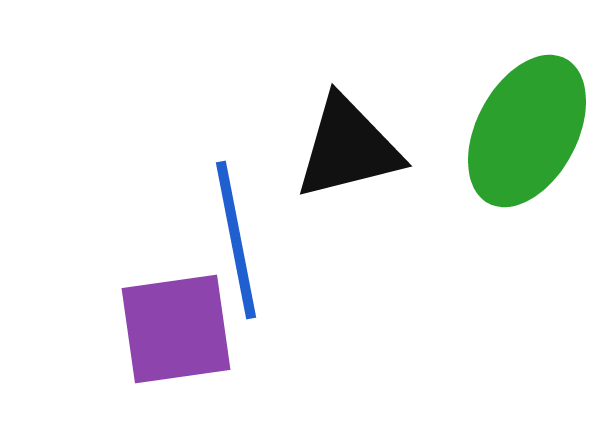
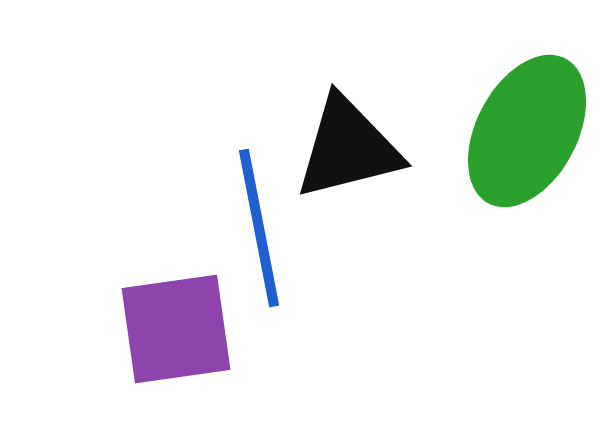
blue line: moved 23 px right, 12 px up
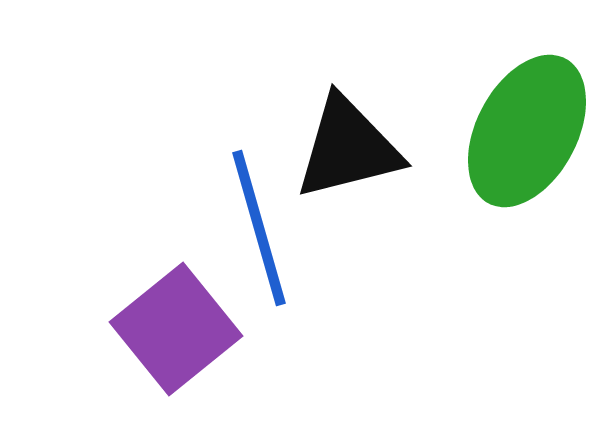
blue line: rotated 5 degrees counterclockwise
purple square: rotated 31 degrees counterclockwise
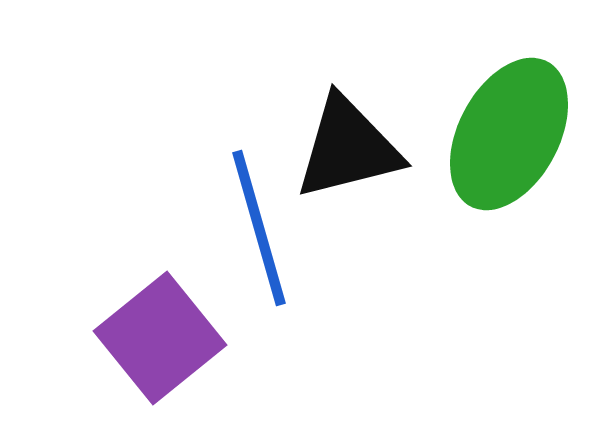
green ellipse: moved 18 px left, 3 px down
purple square: moved 16 px left, 9 px down
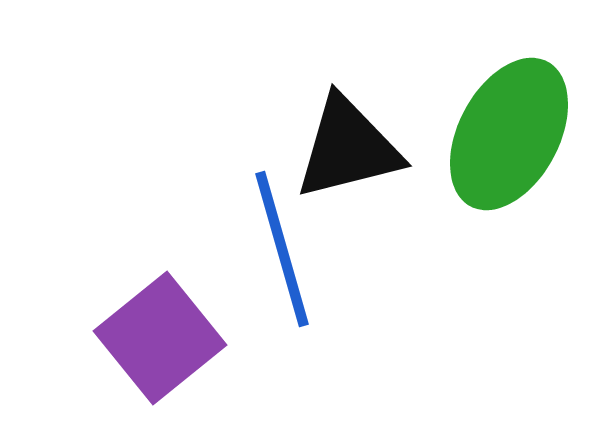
blue line: moved 23 px right, 21 px down
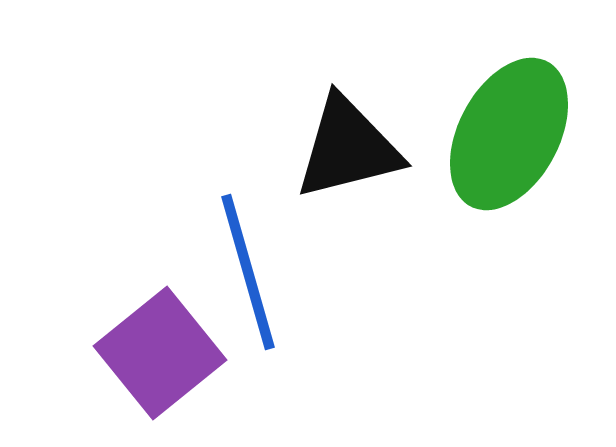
blue line: moved 34 px left, 23 px down
purple square: moved 15 px down
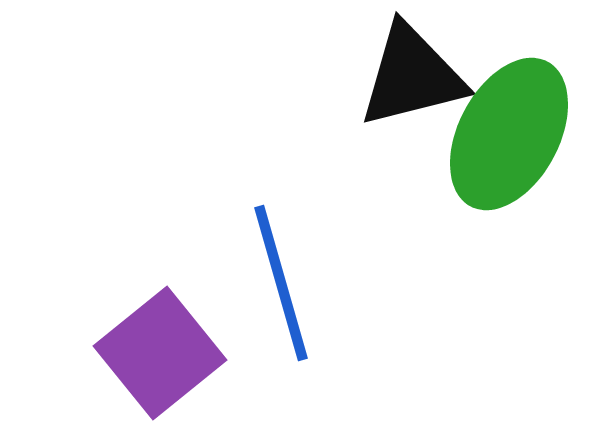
black triangle: moved 64 px right, 72 px up
blue line: moved 33 px right, 11 px down
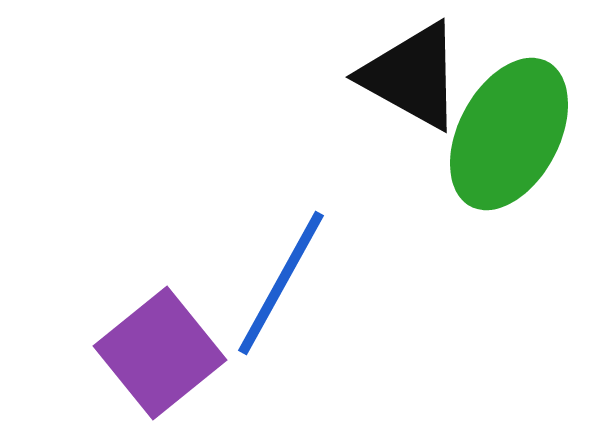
black triangle: rotated 43 degrees clockwise
blue line: rotated 45 degrees clockwise
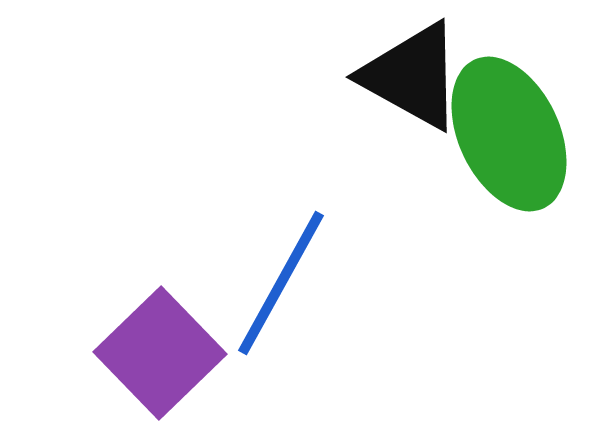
green ellipse: rotated 53 degrees counterclockwise
purple square: rotated 5 degrees counterclockwise
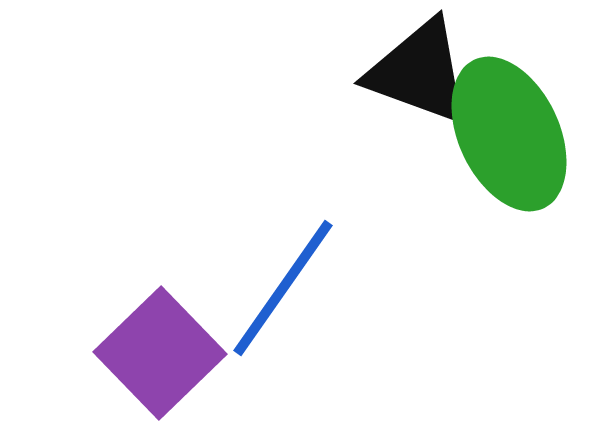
black triangle: moved 7 px right, 4 px up; rotated 9 degrees counterclockwise
blue line: moved 2 px right, 5 px down; rotated 6 degrees clockwise
